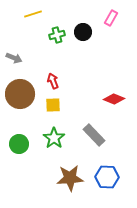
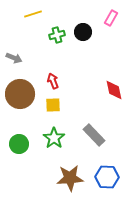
red diamond: moved 9 px up; rotated 55 degrees clockwise
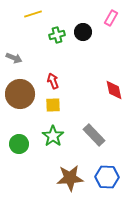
green star: moved 1 px left, 2 px up
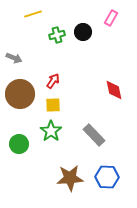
red arrow: rotated 56 degrees clockwise
green star: moved 2 px left, 5 px up
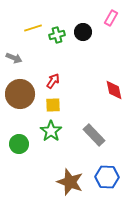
yellow line: moved 14 px down
brown star: moved 4 px down; rotated 24 degrees clockwise
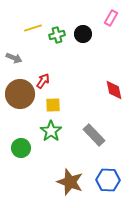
black circle: moved 2 px down
red arrow: moved 10 px left
green circle: moved 2 px right, 4 px down
blue hexagon: moved 1 px right, 3 px down
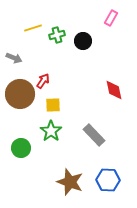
black circle: moved 7 px down
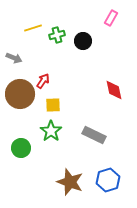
gray rectangle: rotated 20 degrees counterclockwise
blue hexagon: rotated 20 degrees counterclockwise
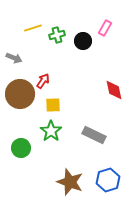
pink rectangle: moved 6 px left, 10 px down
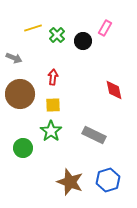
green cross: rotated 28 degrees counterclockwise
red arrow: moved 10 px right, 4 px up; rotated 28 degrees counterclockwise
green circle: moved 2 px right
